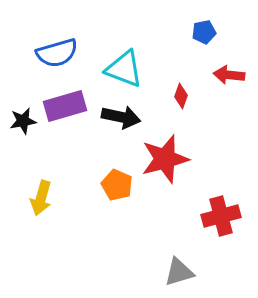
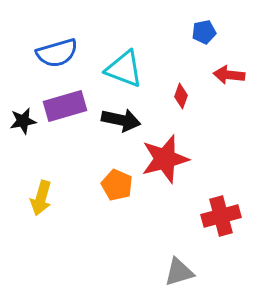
black arrow: moved 3 px down
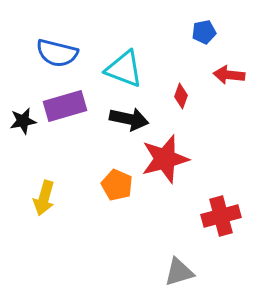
blue semicircle: rotated 30 degrees clockwise
black arrow: moved 8 px right, 1 px up
yellow arrow: moved 3 px right
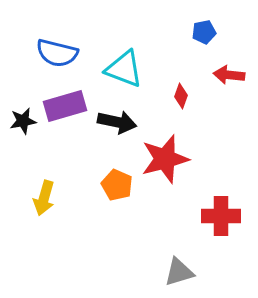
black arrow: moved 12 px left, 3 px down
red cross: rotated 15 degrees clockwise
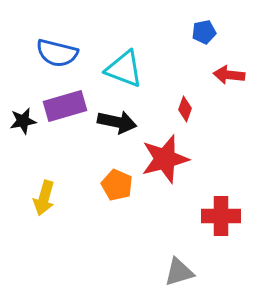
red diamond: moved 4 px right, 13 px down
